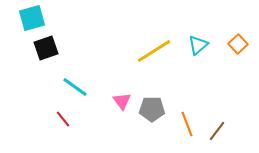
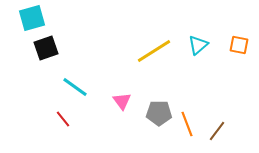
orange square: moved 1 px right, 1 px down; rotated 36 degrees counterclockwise
gray pentagon: moved 7 px right, 4 px down
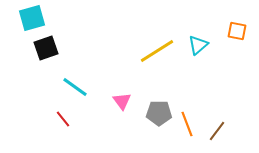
orange square: moved 2 px left, 14 px up
yellow line: moved 3 px right
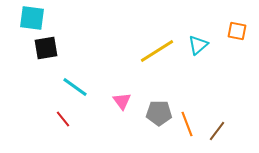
cyan square: rotated 24 degrees clockwise
black square: rotated 10 degrees clockwise
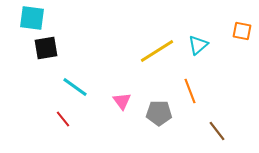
orange square: moved 5 px right
orange line: moved 3 px right, 33 px up
brown line: rotated 75 degrees counterclockwise
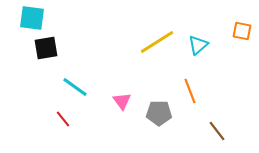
yellow line: moved 9 px up
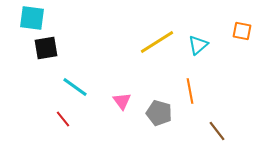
orange line: rotated 10 degrees clockwise
gray pentagon: rotated 15 degrees clockwise
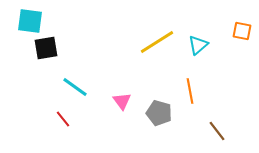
cyan square: moved 2 px left, 3 px down
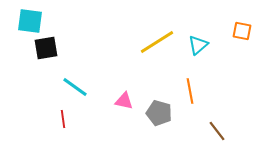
pink triangle: moved 2 px right; rotated 42 degrees counterclockwise
red line: rotated 30 degrees clockwise
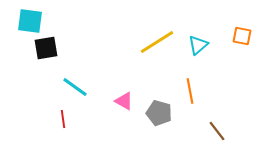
orange square: moved 5 px down
pink triangle: rotated 18 degrees clockwise
